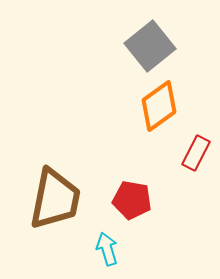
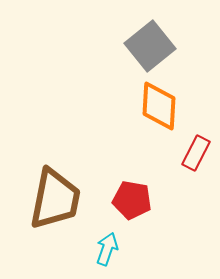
orange diamond: rotated 51 degrees counterclockwise
cyan arrow: rotated 36 degrees clockwise
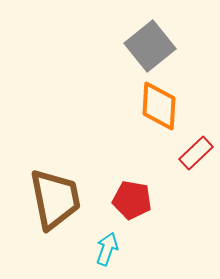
red rectangle: rotated 20 degrees clockwise
brown trapezoid: rotated 22 degrees counterclockwise
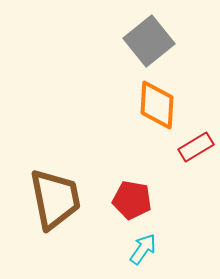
gray square: moved 1 px left, 5 px up
orange diamond: moved 2 px left, 1 px up
red rectangle: moved 6 px up; rotated 12 degrees clockwise
cyan arrow: moved 36 px right; rotated 16 degrees clockwise
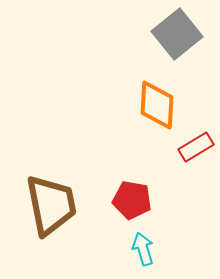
gray square: moved 28 px right, 7 px up
brown trapezoid: moved 4 px left, 6 px down
cyan arrow: rotated 52 degrees counterclockwise
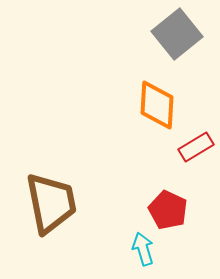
red pentagon: moved 36 px right, 10 px down; rotated 15 degrees clockwise
brown trapezoid: moved 2 px up
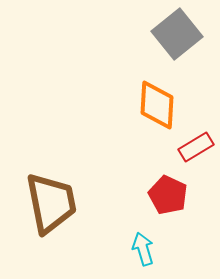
red pentagon: moved 15 px up
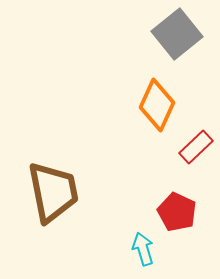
orange diamond: rotated 21 degrees clockwise
red rectangle: rotated 12 degrees counterclockwise
red pentagon: moved 9 px right, 17 px down
brown trapezoid: moved 2 px right, 11 px up
